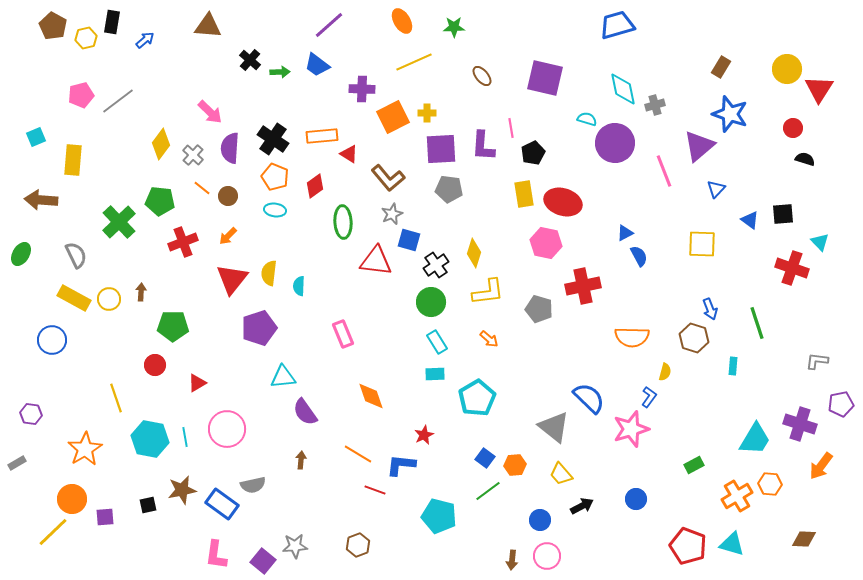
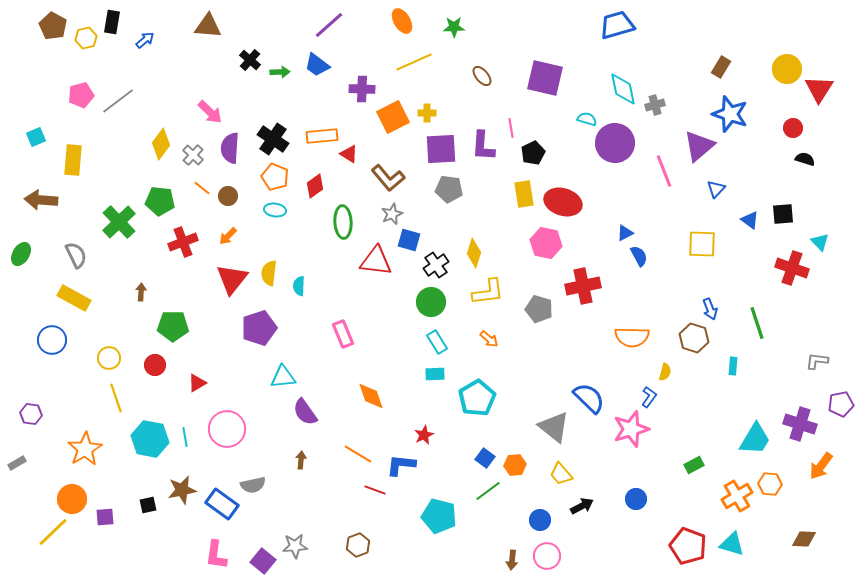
yellow circle at (109, 299): moved 59 px down
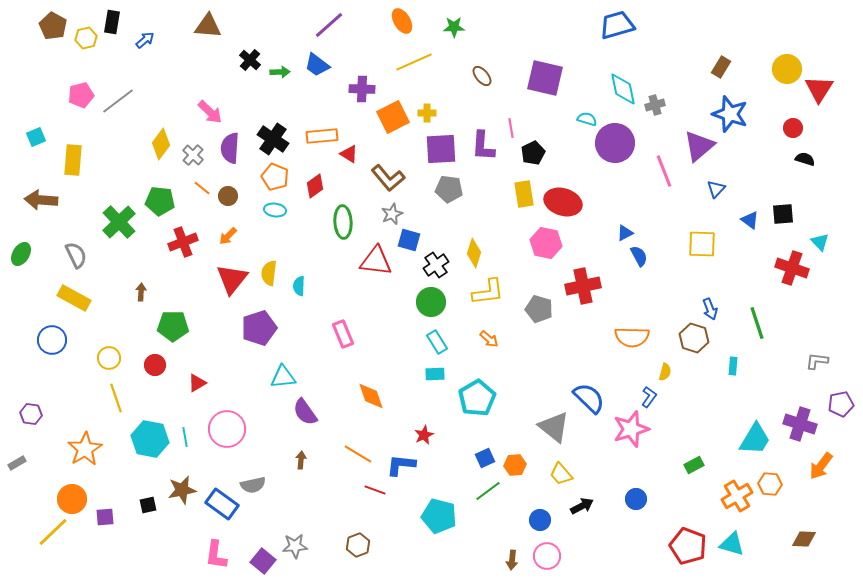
blue square at (485, 458): rotated 30 degrees clockwise
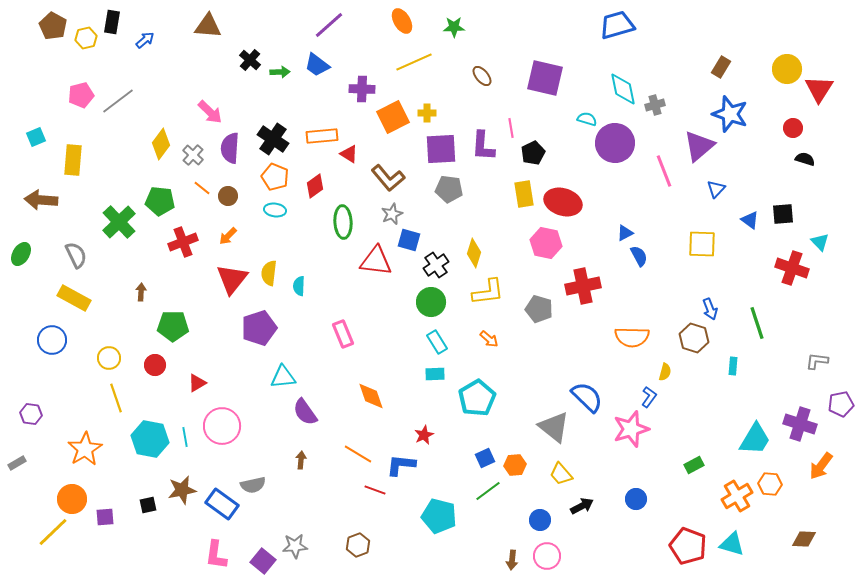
blue semicircle at (589, 398): moved 2 px left, 1 px up
pink circle at (227, 429): moved 5 px left, 3 px up
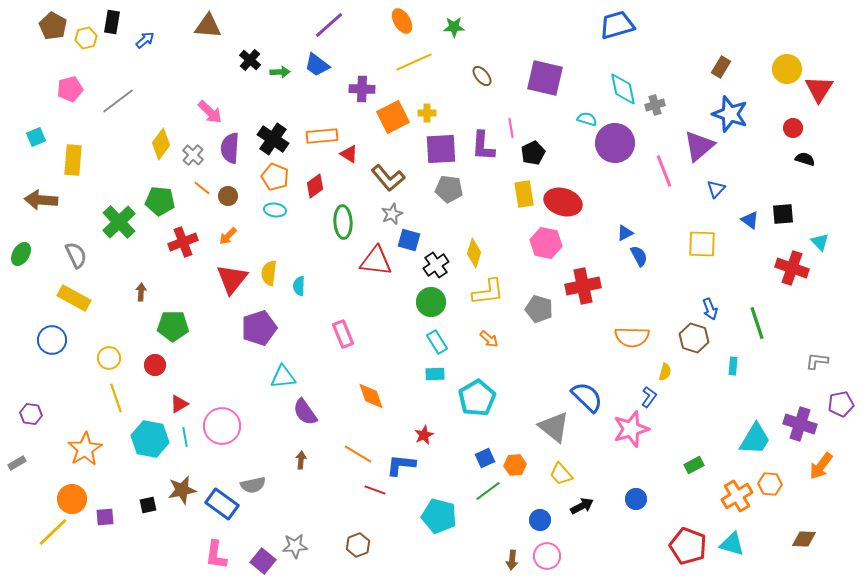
pink pentagon at (81, 95): moved 11 px left, 6 px up
red triangle at (197, 383): moved 18 px left, 21 px down
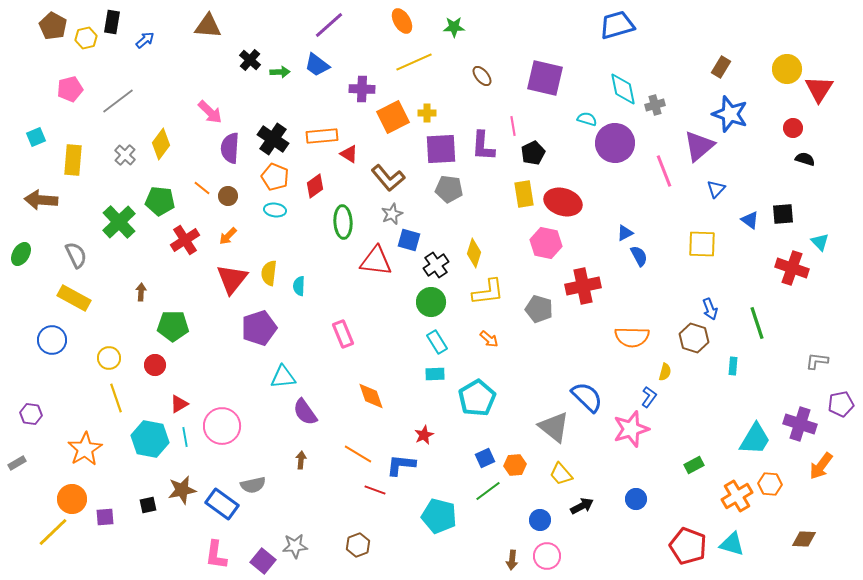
pink line at (511, 128): moved 2 px right, 2 px up
gray cross at (193, 155): moved 68 px left
red cross at (183, 242): moved 2 px right, 2 px up; rotated 12 degrees counterclockwise
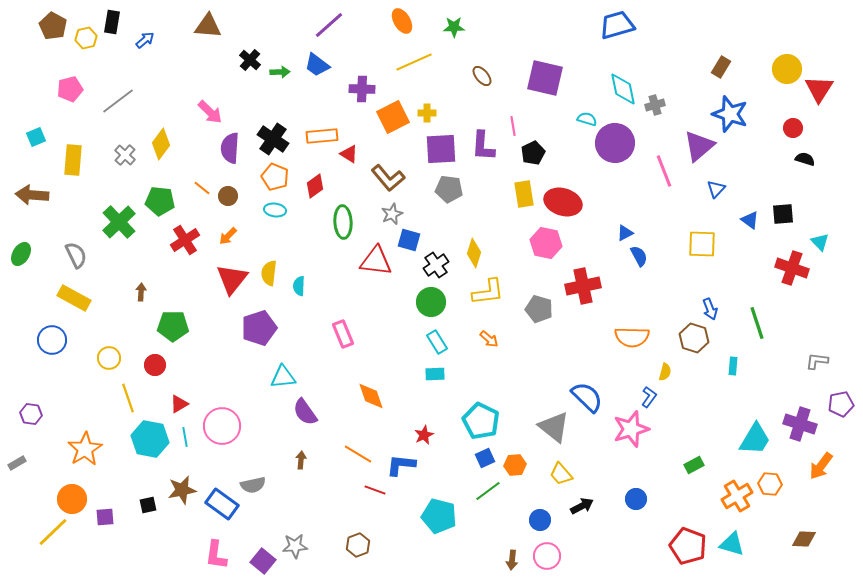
brown arrow at (41, 200): moved 9 px left, 5 px up
yellow line at (116, 398): moved 12 px right
cyan pentagon at (477, 398): moved 4 px right, 23 px down; rotated 15 degrees counterclockwise
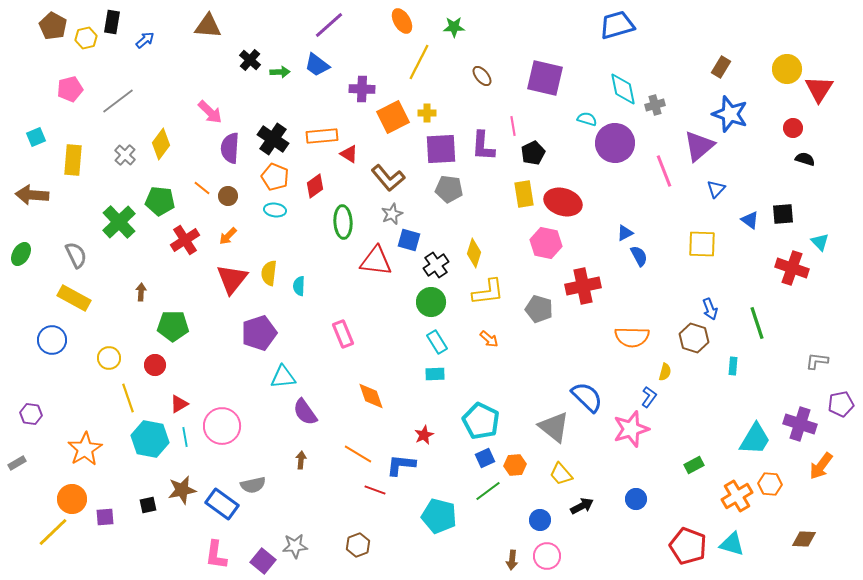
yellow line at (414, 62): moved 5 px right; rotated 39 degrees counterclockwise
purple pentagon at (259, 328): moved 5 px down
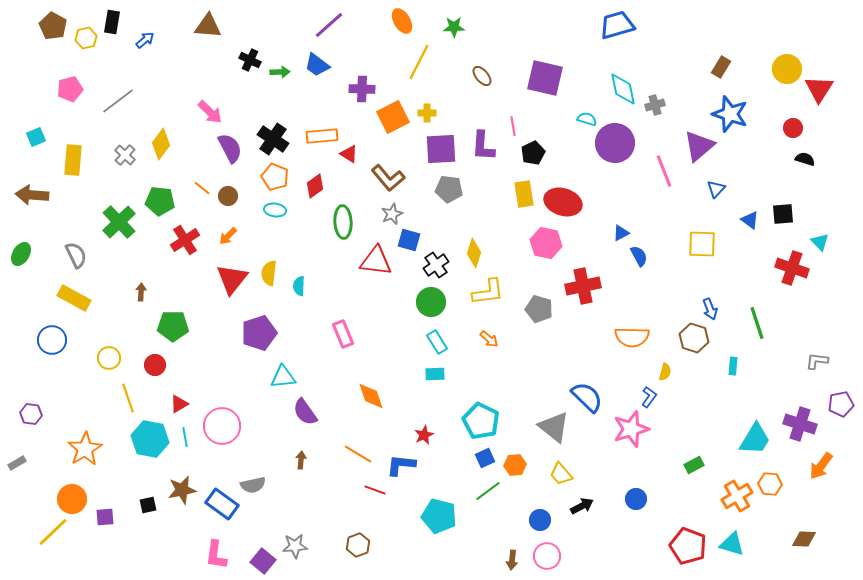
black cross at (250, 60): rotated 15 degrees counterclockwise
purple semicircle at (230, 148): rotated 148 degrees clockwise
blue triangle at (625, 233): moved 4 px left
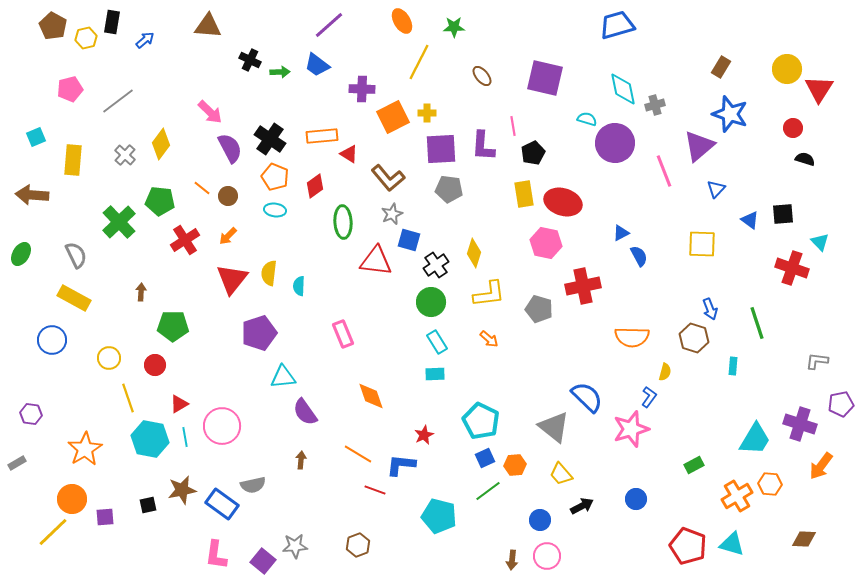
black cross at (273, 139): moved 3 px left
yellow L-shape at (488, 292): moved 1 px right, 2 px down
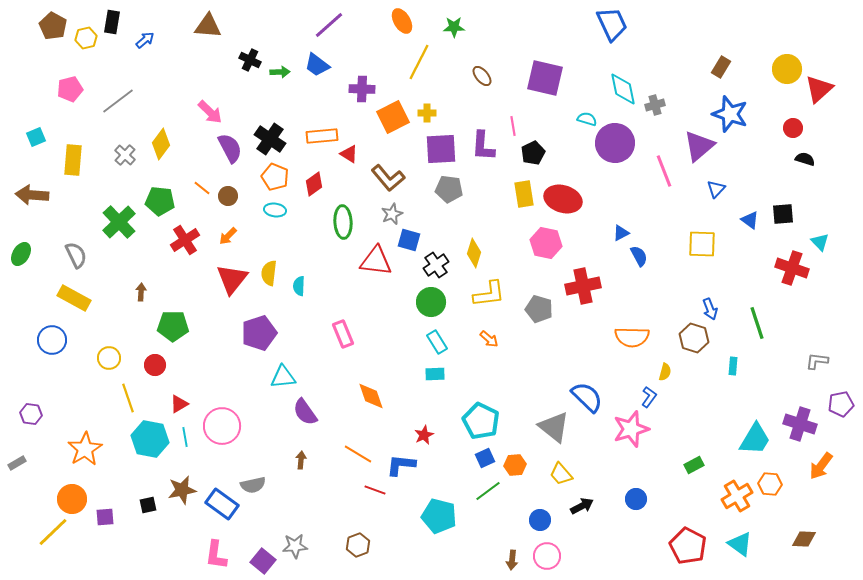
blue trapezoid at (617, 25): moved 5 px left, 1 px up; rotated 81 degrees clockwise
red triangle at (819, 89): rotated 16 degrees clockwise
red diamond at (315, 186): moved 1 px left, 2 px up
red ellipse at (563, 202): moved 3 px up
cyan triangle at (732, 544): moved 8 px right; rotated 20 degrees clockwise
red pentagon at (688, 546): rotated 6 degrees clockwise
